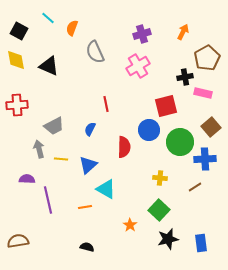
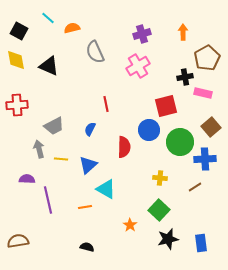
orange semicircle: rotated 56 degrees clockwise
orange arrow: rotated 28 degrees counterclockwise
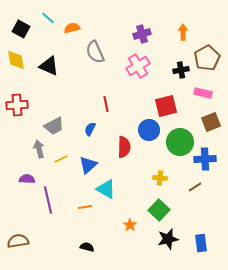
black square: moved 2 px right, 2 px up
black cross: moved 4 px left, 7 px up
brown square: moved 5 px up; rotated 18 degrees clockwise
yellow line: rotated 32 degrees counterclockwise
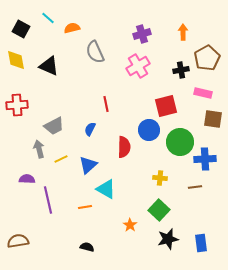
brown square: moved 2 px right, 3 px up; rotated 30 degrees clockwise
brown line: rotated 24 degrees clockwise
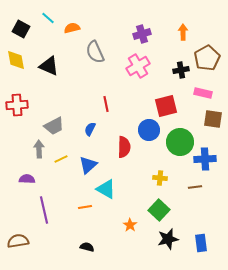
gray arrow: rotated 12 degrees clockwise
purple line: moved 4 px left, 10 px down
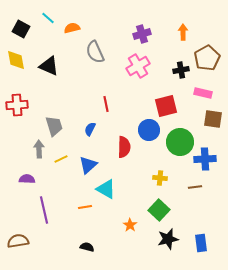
gray trapezoid: rotated 80 degrees counterclockwise
